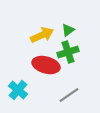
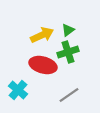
red ellipse: moved 3 px left
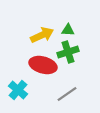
green triangle: rotated 40 degrees clockwise
gray line: moved 2 px left, 1 px up
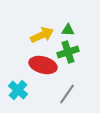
gray line: rotated 20 degrees counterclockwise
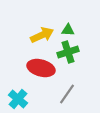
red ellipse: moved 2 px left, 3 px down
cyan cross: moved 9 px down
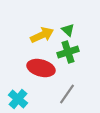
green triangle: rotated 40 degrees clockwise
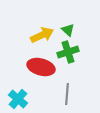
red ellipse: moved 1 px up
gray line: rotated 30 degrees counterclockwise
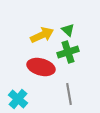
gray line: moved 2 px right; rotated 15 degrees counterclockwise
